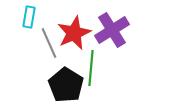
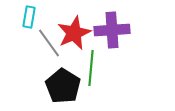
purple cross: rotated 28 degrees clockwise
gray line: rotated 12 degrees counterclockwise
black pentagon: moved 3 px left, 1 px down
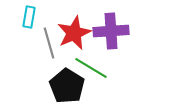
purple cross: moved 1 px left, 1 px down
gray line: rotated 20 degrees clockwise
green line: rotated 64 degrees counterclockwise
black pentagon: moved 4 px right
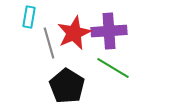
purple cross: moved 2 px left
green line: moved 22 px right
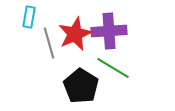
red star: moved 1 px right, 1 px down
black pentagon: moved 14 px right
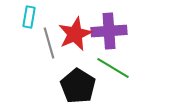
black pentagon: moved 3 px left
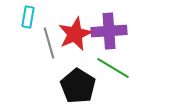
cyan rectangle: moved 1 px left
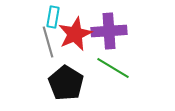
cyan rectangle: moved 25 px right
gray line: moved 1 px left, 1 px up
black pentagon: moved 12 px left, 3 px up
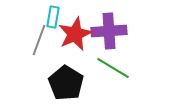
gray line: moved 9 px left, 2 px up; rotated 36 degrees clockwise
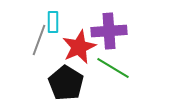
cyan rectangle: moved 5 px down; rotated 10 degrees counterclockwise
red star: moved 4 px right, 13 px down
